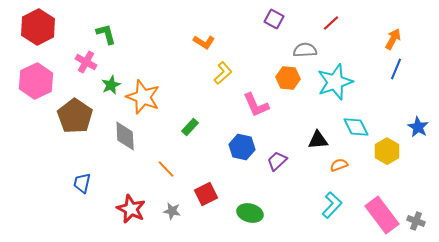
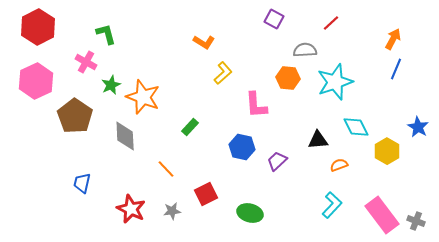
pink L-shape: rotated 20 degrees clockwise
gray star: rotated 18 degrees counterclockwise
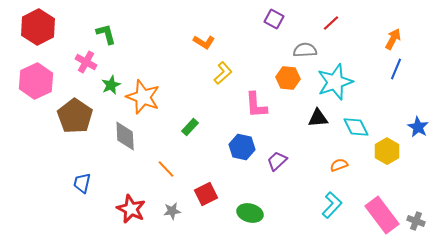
black triangle: moved 22 px up
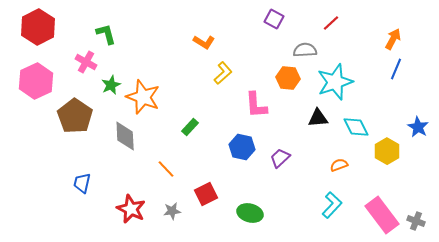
purple trapezoid: moved 3 px right, 3 px up
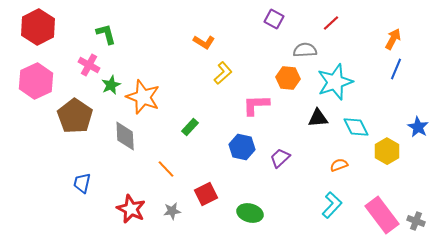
pink cross: moved 3 px right, 3 px down
pink L-shape: rotated 92 degrees clockwise
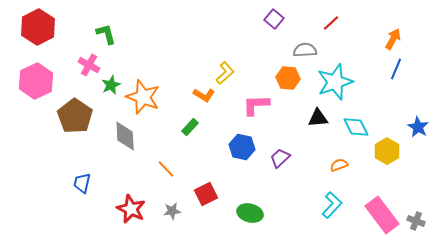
purple square: rotated 12 degrees clockwise
orange L-shape: moved 53 px down
yellow L-shape: moved 2 px right
